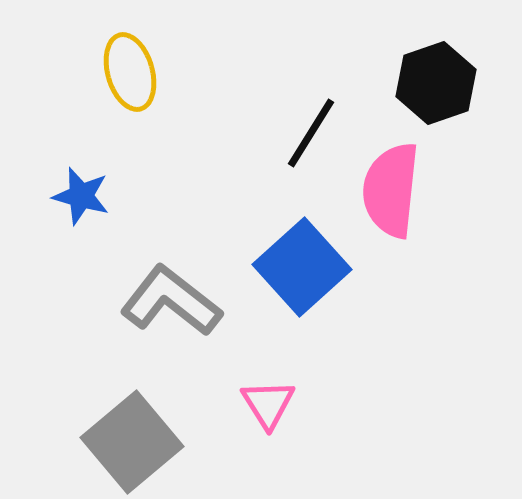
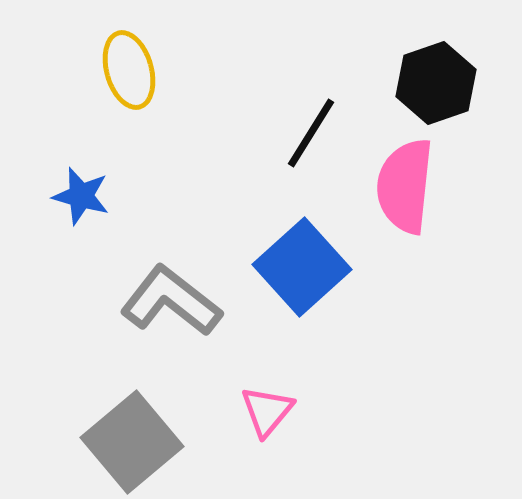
yellow ellipse: moved 1 px left, 2 px up
pink semicircle: moved 14 px right, 4 px up
pink triangle: moved 1 px left, 7 px down; rotated 12 degrees clockwise
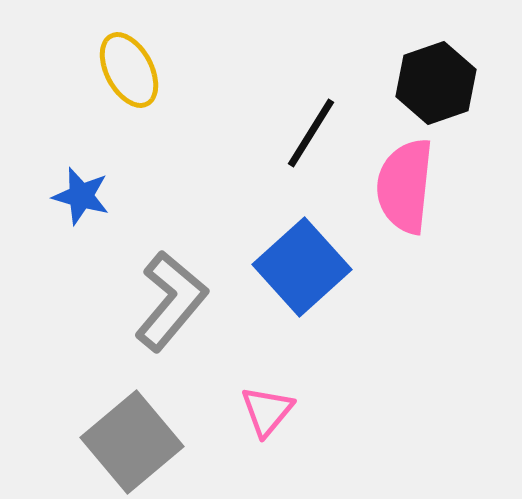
yellow ellipse: rotated 12 degrees counterclockwise
gray L-shape: rotated 92 degrees clockwise
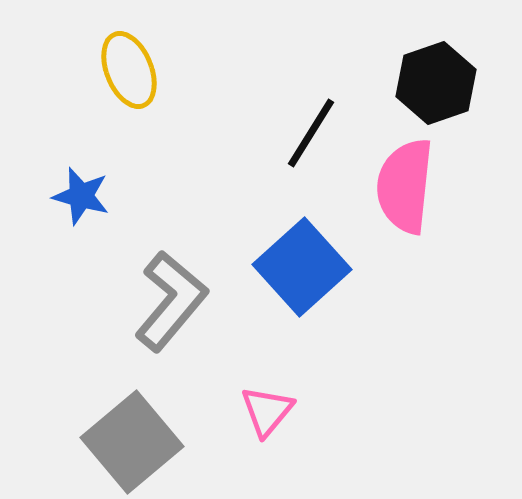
yellow ellipse: rotated 6 degrees clockwise
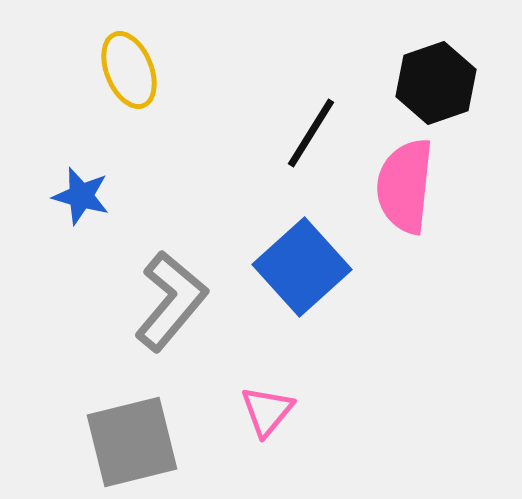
gray square: rotated 26 degrees clockwise
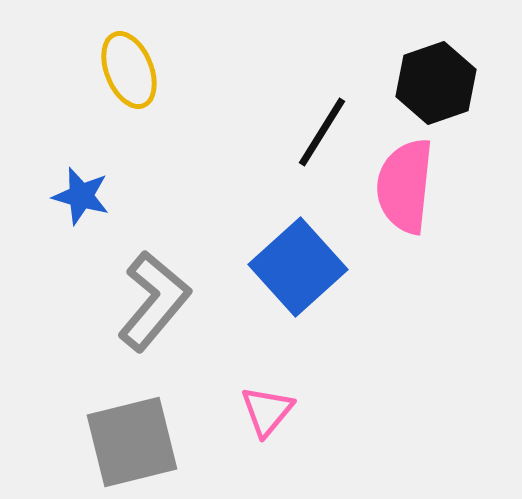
black line: moved 11 px right, 1 px up
blue square: moved 4 px left
gray L-shape: moved 17 px left
